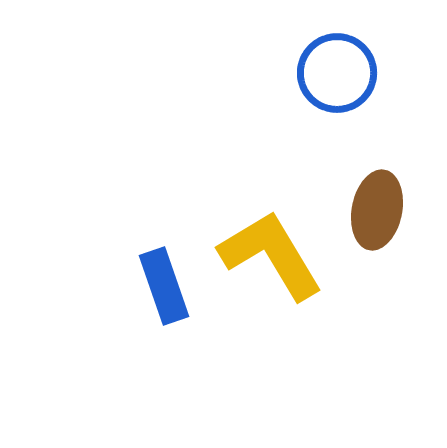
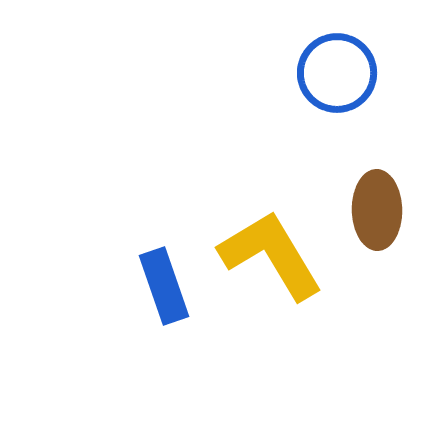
brown ellipse: rotated 12 degrees counterclockwise
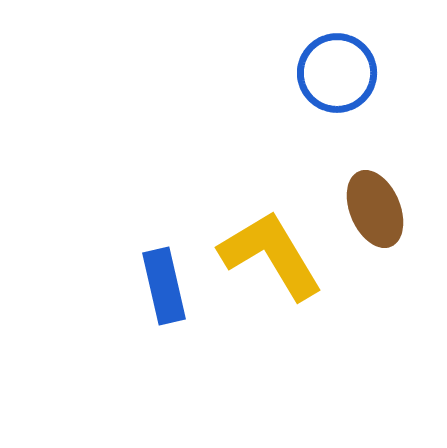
brown ellipse: moved 2 px left, 1 px up; rotated 22 degrees counterclockwise
blue rectangle: rotated 6 degrees clockwise
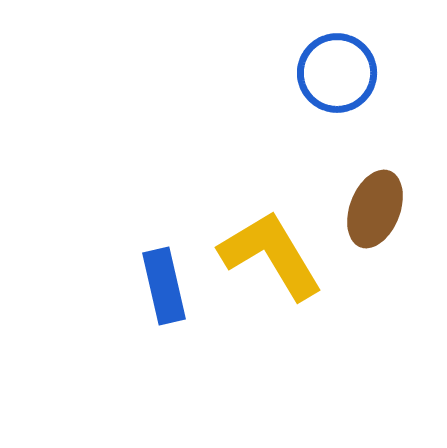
brown ellipse: rotated 44 degrees clockwise
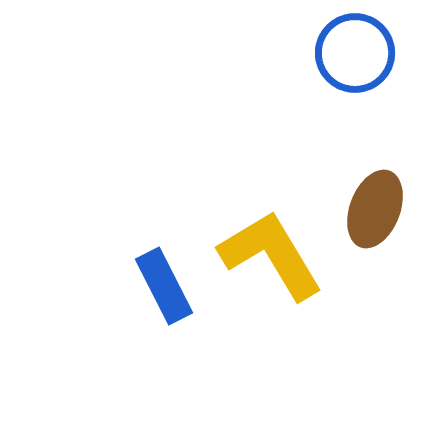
blue circle: moved 18 px right, 20 px up
blue rectangle: rotated 14 degrees counterclockwise
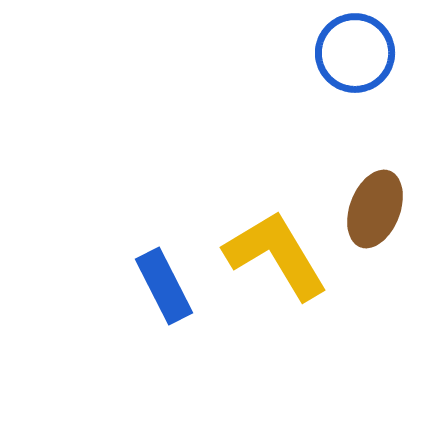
yellow L-shape: moved 5 px right
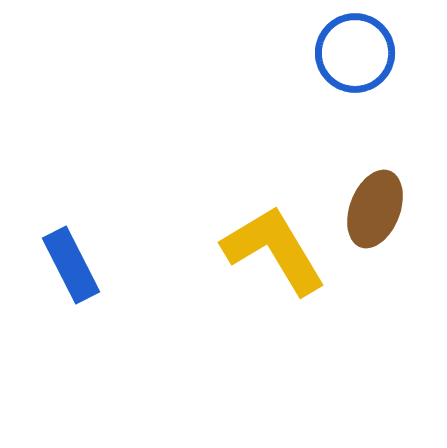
yellow L-shape: moved 2 px left, 5 px up
blue rectangle: moved 93 px left, 21 px up
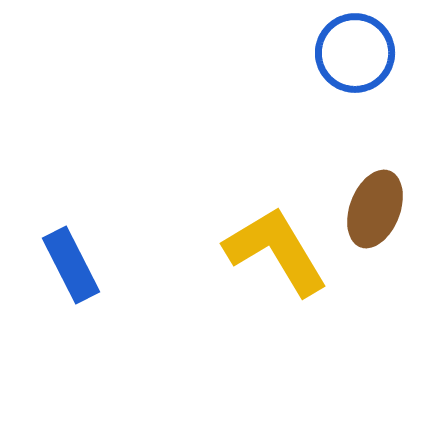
yellow L-shape: moved 2 px right, 1 px down
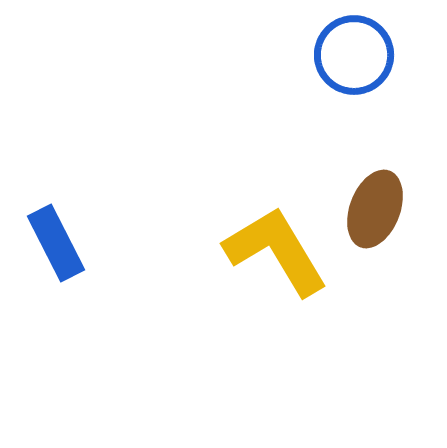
blue circle: moved 1 px left, 2 px down
blue rectangle: moved 15 px left, 22 px up
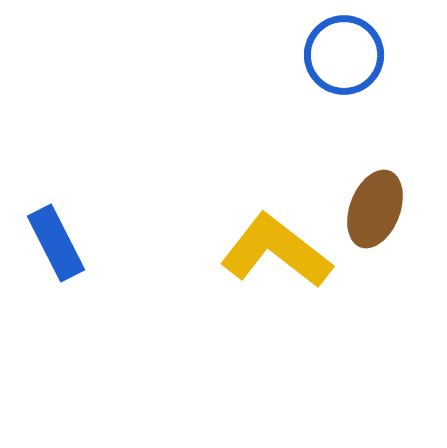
blue circle: moved 10 px left
yellow L-shape: rotated 21 degrees counterclockwise
